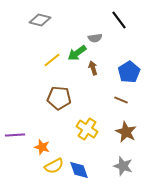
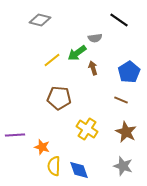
black line: rotated 18 degrees counterclockwise
yellow semicircle: rotated 120 degrees clockwise
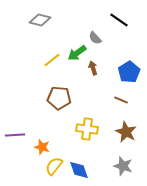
gray semicircle: rotated 56 degrees clockwise
yellow cross: rotated 25 degrees counterclockwise
yellow semicircle: rotated 36 degrees clockwise
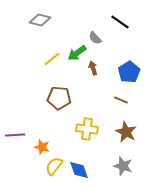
black line: moved 1 px right, 2 px down
yellow line: moved 1 px up
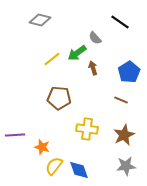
brown star: moved 2 px left, 3 px down; rotated 20 degrees clockwise
gray star: moved 3 px right; rotated 24 degrees counterclockwise
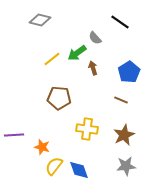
purple line: moved 1 px left
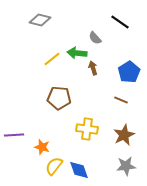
green arrow: rotated 42 degrees clockwise
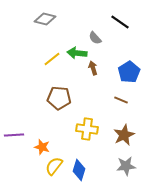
gray diamond: moved 5 px right, 1 px up
blue diamond: rotated 35 degrees clockwise
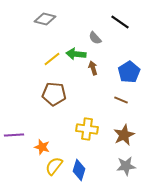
green arrow: moved 1 px left, 1 px down
brown pentagon: moved 5 px left, 4 px up
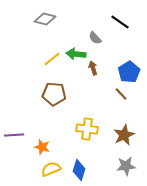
brown line: moved 6 px up; rotated 24 degrees clockwise
yellow semicircle: moved 3 px left, 3 px down; rotated 30 degrees clockwise
